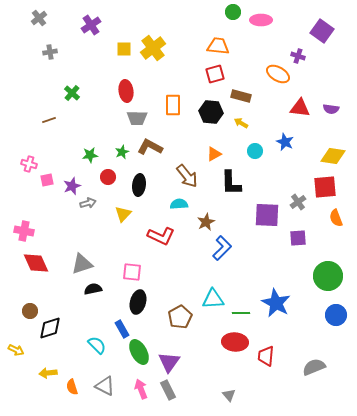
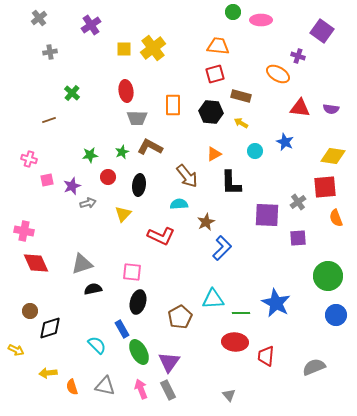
pink cross at (29, 164): moved 5 px up
gray triangle at (105, 386): rotated 15 degrees counterclockwise
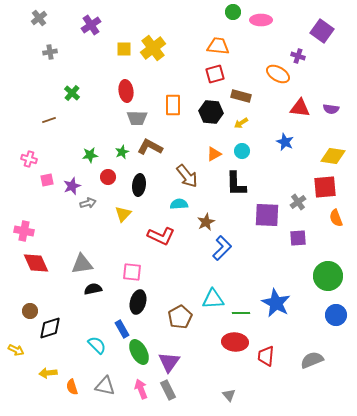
yellow arrow at (241, 123): rotated 64 degrees counterclockwise
cyan circle at (255, 151): moved 13 px left
black L-shape at (231, 183): moved 5 px right, 1 px down
gray triangle at (82, 264): rotated 10 degrees clockwise
gray semicircle at (314, 367): moved 2 px left, 7 px up
